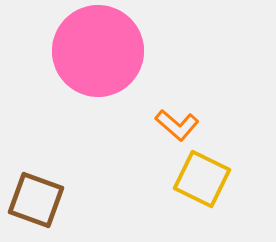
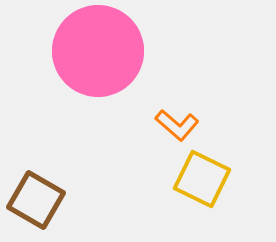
brown square: rotated 10 degrees clockwise
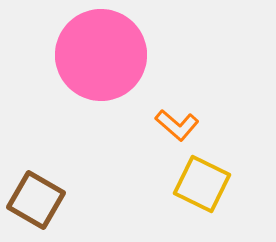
pink circle: moved 3 px right, 4 px down
yellow square: moved 5 px down
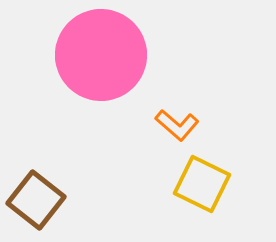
brown square: rotated 8 degrees clockwise
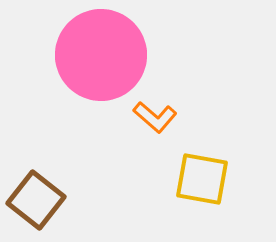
orange L-shape: moved 22 px left, 8 px up
yellow square: moved 5 px up; rotated 16 degrees counterclockwise
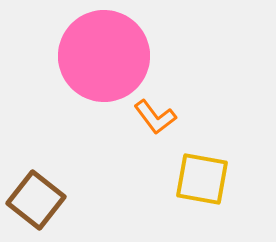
pink circle: moved 3 px right, 1 px down
orange L-shape: rotated 12 degrees clockwise
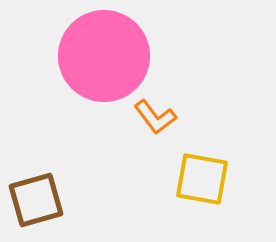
brown square: rotated 36 degrees clockwise
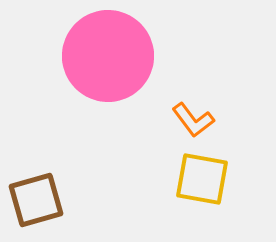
pink circle: moved 4 px right
orange L-shape: moved 38 px right, 3 px down
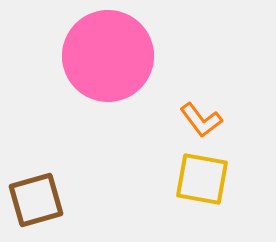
orange L-shape: moved 8 px right
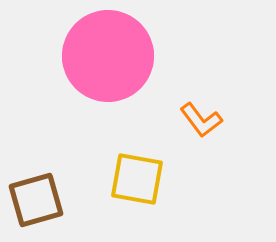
yellow square: moved 65 px left
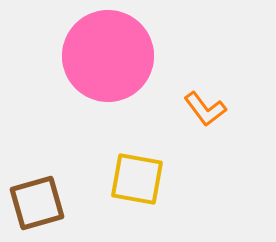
orange L-shape: moved 4 px right, 11 px up
brown square: moved 1 px right, 3 px down
